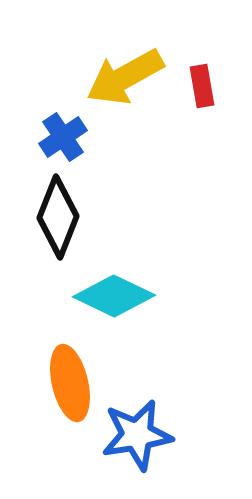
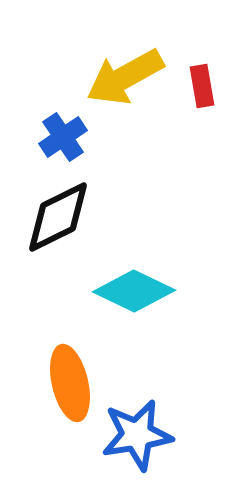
black diamond: rotated 42 degrees clockwise
cyan diamond: moved 20 px right, 5 px up
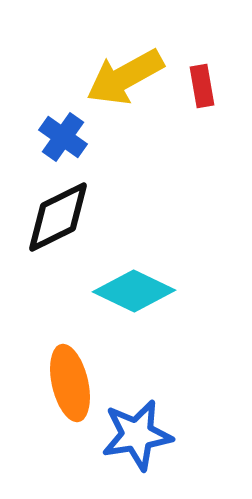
blue cross: rotated 21 degrees counterclockwise
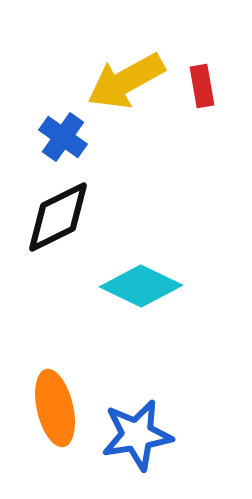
yellow arrow: moved 1 px right, 4 px down
cyan diamond: moved 7 px right, 5 px up
orange ellipse: moved 15 px left, 25 px down
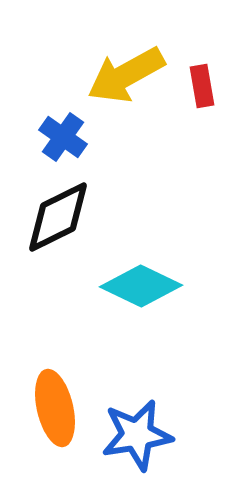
yellow arrow: moved 6 px up
